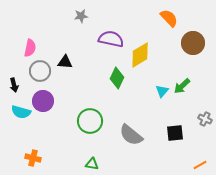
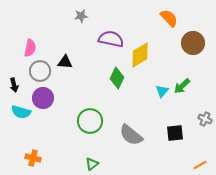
purple circle: moved 3 px up
green triangle: rotated 48 degrees counterclockwise
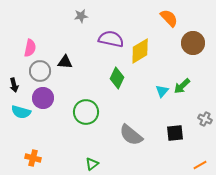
yellow diamond: moved 4 px up
green circle: moved 4 px left, 9 px up
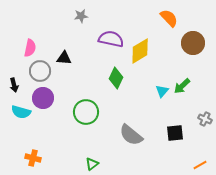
black triangle: moved 1 px left, 4 px up
green diamond: moved 1 px left
